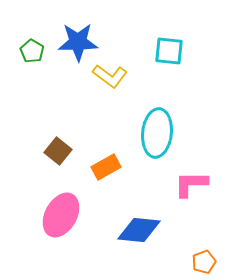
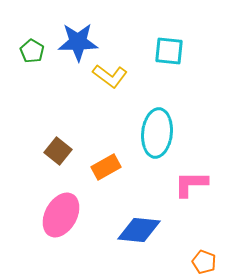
orange pentagon: rotated 30 degrees counterclockwise
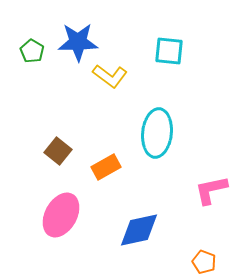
pink L-shape: moved 20 px right, 6 px down; rotated 12 degrees counterclockwise
blue diamond: rotated 18 degrees counterclockwise
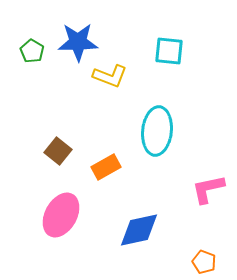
yellow L-shape: rotated 16 degrees counterclockwise
cyan ellipse: moved 2 px up
pink L-shape: moved 3 px left, 1 px up
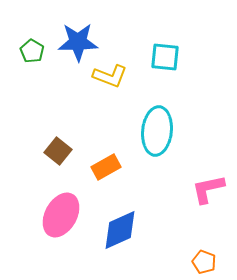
cyan square: moved 4 px left, 6 px down
blue diamond: moved 19 px left; rotated 12 degrees counterclockwise
